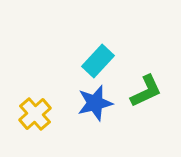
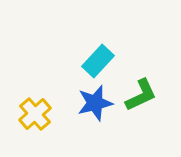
green L-shape: moved 5 px left, 4 px down
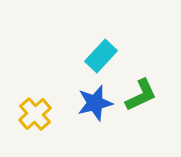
cyan rectangle: moved 3 px right, 5 px up
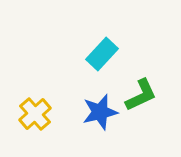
cyan rectangle: moved 1 px right, 2 px up
blue star: moved 5 px right, 9 px down
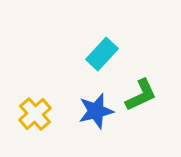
blue star: moved 4 px left, 1 px up
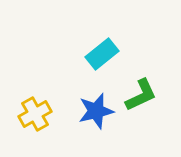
cyan rectangle: rotated 8 degrees clockwise
yellow cross: rotated 12 degrees clockwise
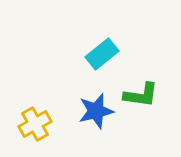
green L-shape: rotated 33 degrees clockwise
yellow cross: moved 10 px down
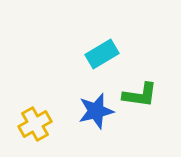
cyan rectangle: rotated 8 degrees clockwise
green L-shape: moved 1 px left
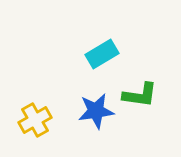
blue star: rotated 6 degrees clockwise
yellow cross: moved 4 px up
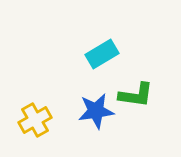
green L-shape: moved 4 px left
